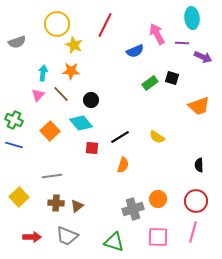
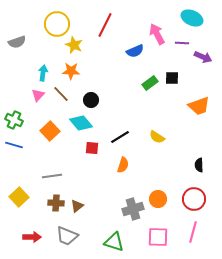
cyan ellipse: rotated 60 degrees counterclockwise
black square: rotated 16 degrees counterclockwise
red circle: moved 2 px left, 2 px up
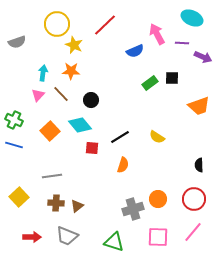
red line: rotated 20 degrees clockwise
cyan diamond: moved 1 px left, 2 px down
pink line: rotated 25 degrees clockwise
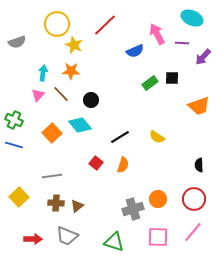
purple arrow: rotated 108 degrees clockwise
orange square: moved 2 px right, 2 px down
red square: moved 4 px right, 15 px down; rotated 32 degrees clockwise
red arrow: moved 1 px right, 2 px down
